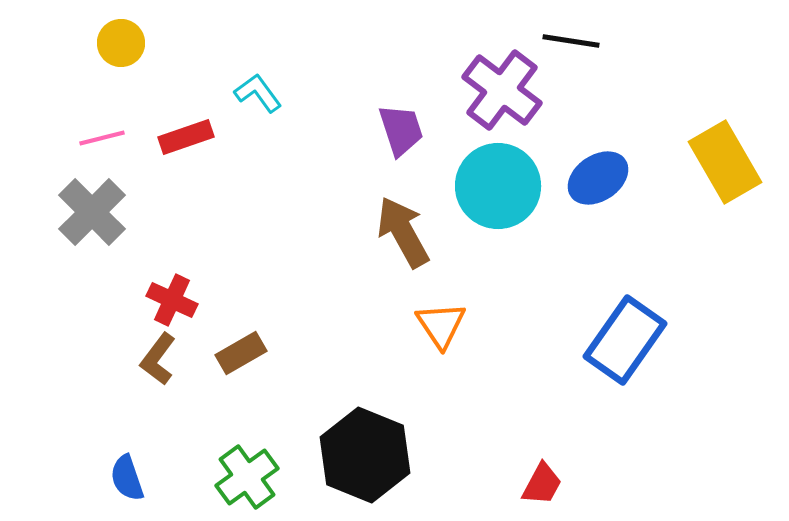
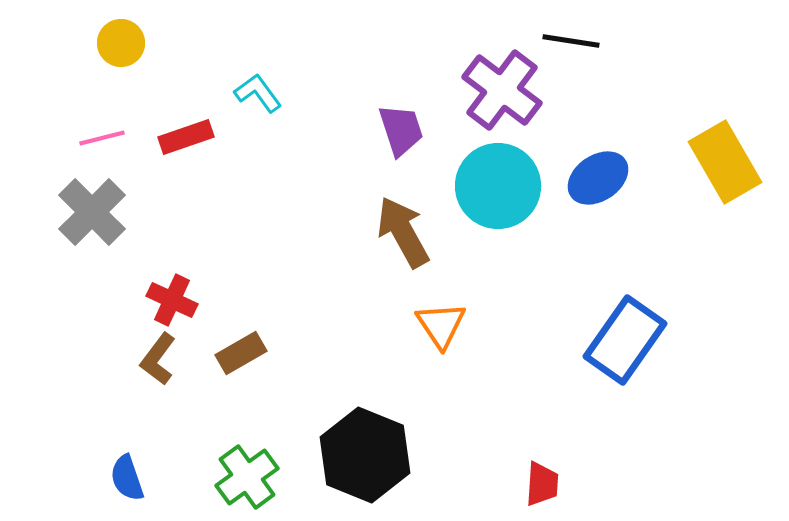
red trapezoid: rotated 24 degrees counterclockwise
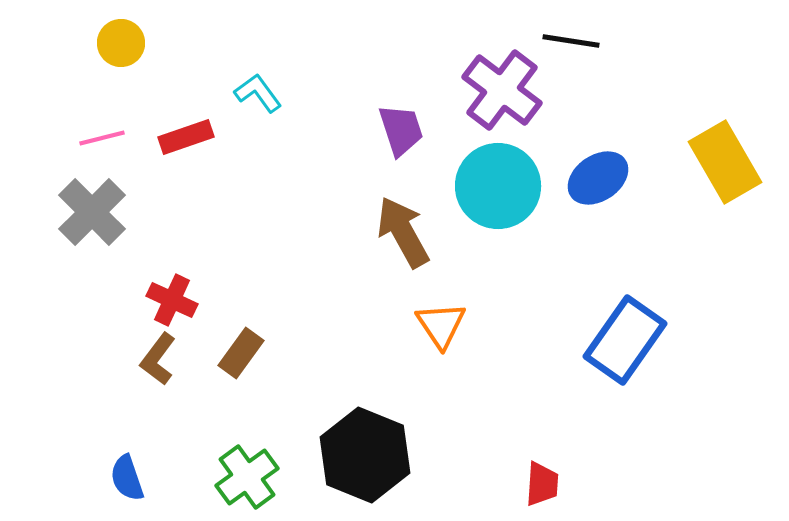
brown rectangle: rotated 24 degrees counterclockwise
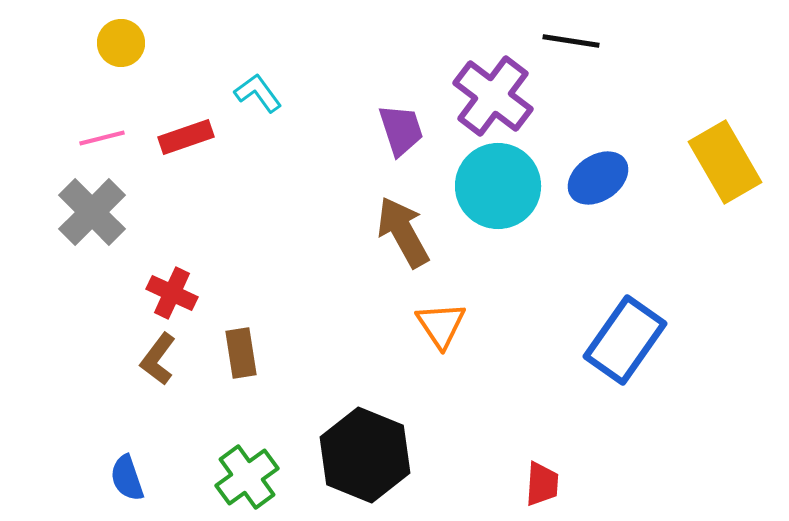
purple cross: moved 9 px left, 6 px down
red cross: moved 7 px up
brown rectangle: rotated 45 degrees counterclockwise
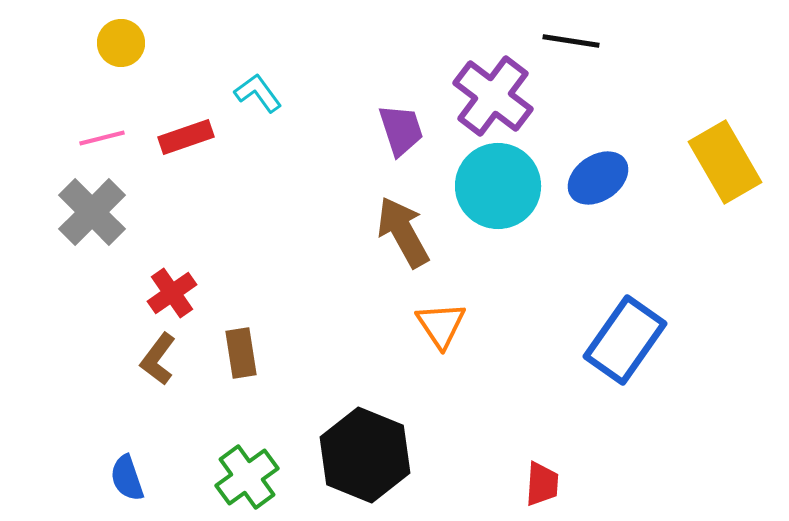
red cross: rotated 30 degrees clockwise
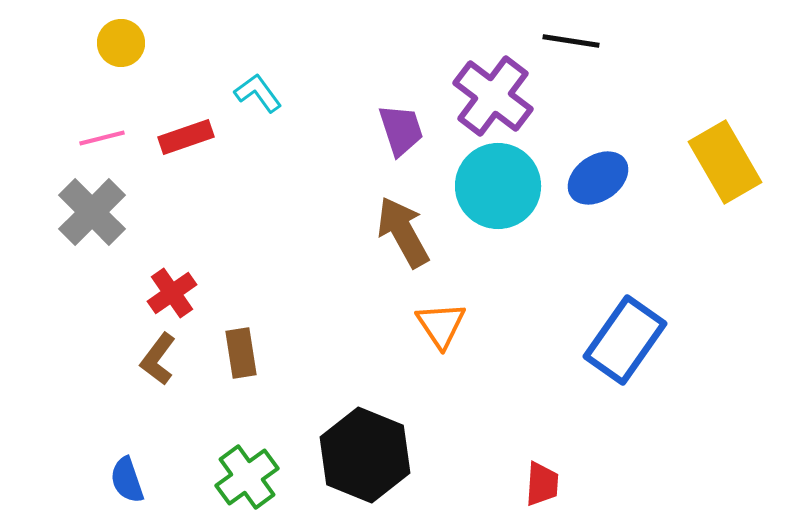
blue semicircle: moved 2 px down
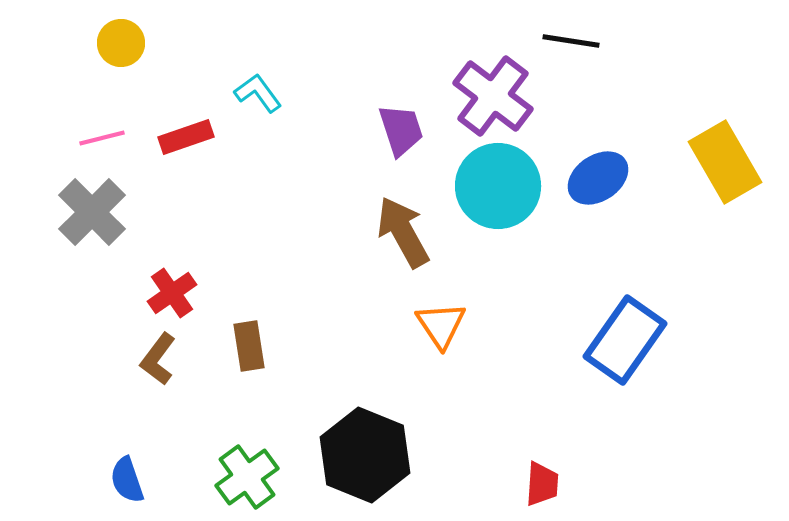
brown rectangle: moved 8 px right, 7 px up
